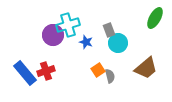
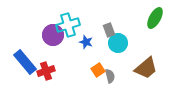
blue rectangle: moved 11 px up
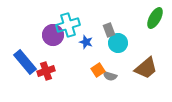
gray semicircle: rotated 120 degrees clockwise
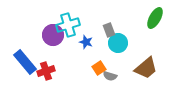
orange square: moved 1 px right, 2 px up
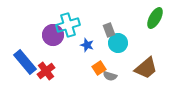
blue star: moved 1 px right, 3 px down
red cross: rotated 18 degrees counterclockwise
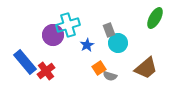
blue star: rotated 24 degrees clockwise
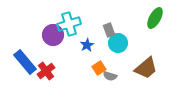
cyan cross: moved 1 px right, 1 px up
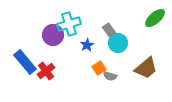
green ellipse: rotated 20 degrees clockwise
gray rectangle: rotated 16 degrees counterclockwise
